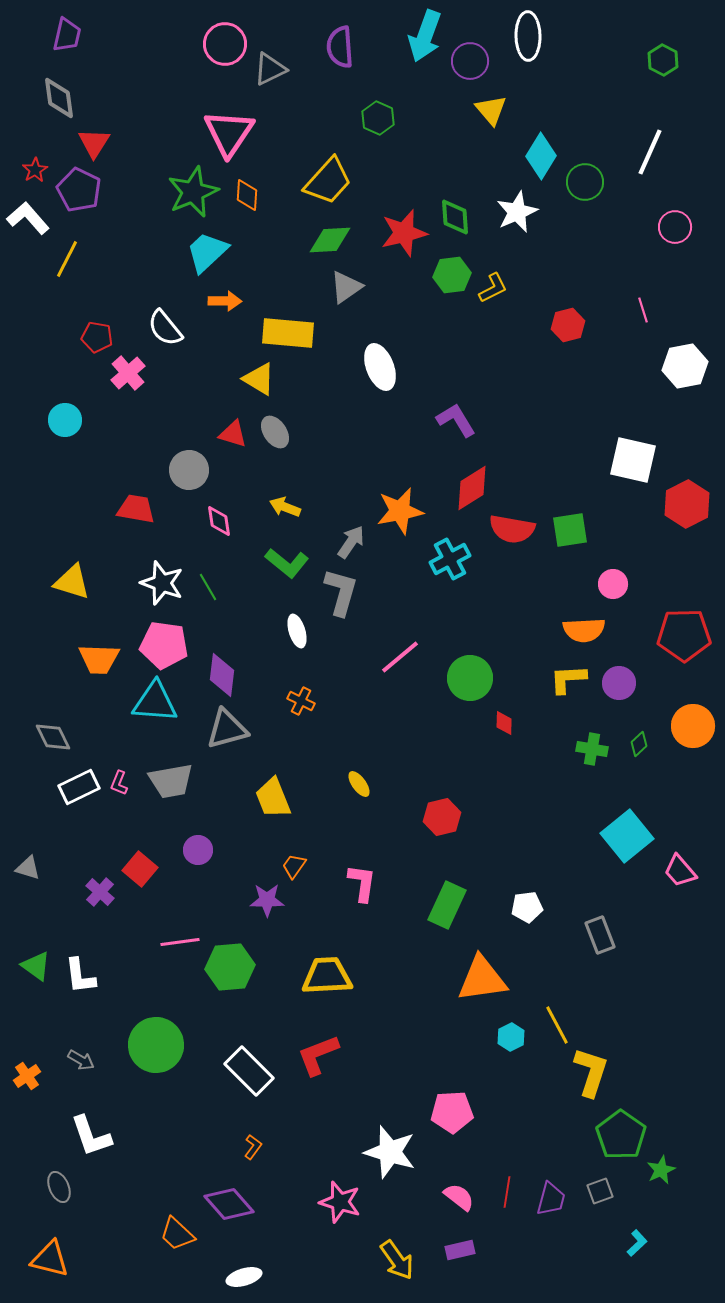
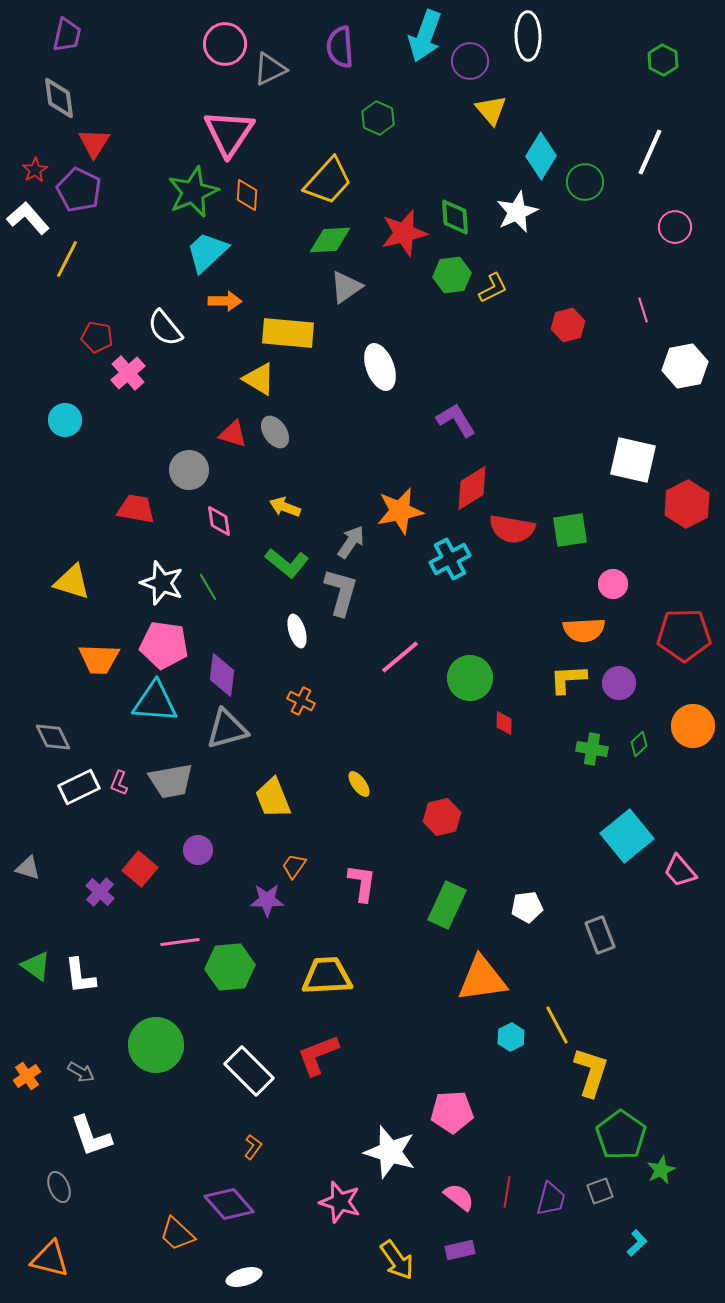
gray arrow at (81, 1060): moved 12 px down
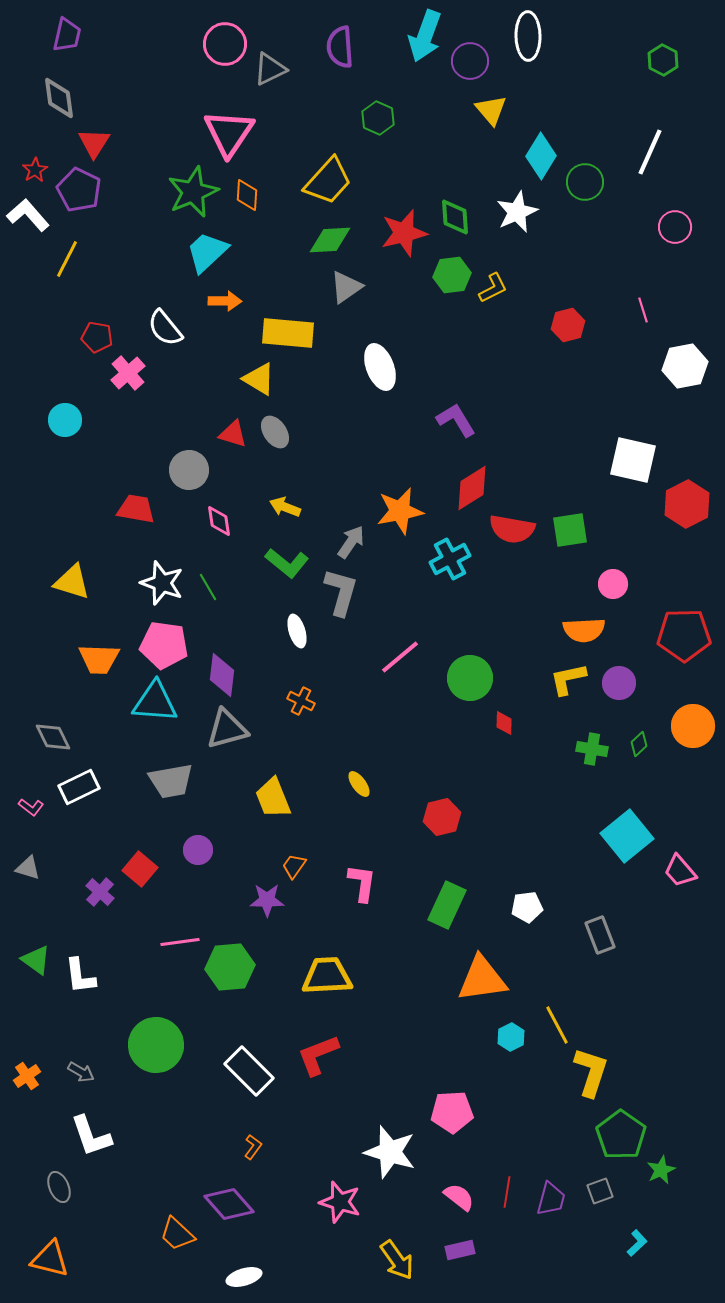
white L-shape at (28, 218): moved 3 px up
yellow L-shape at (568, 679): rotated 9 degrees counterclockwise
pink L-shape at (119, 783): moved 88 px left, 24 px down; rotated 75 degrees counterclockwise
green triangle at (36, 966): moved 6 px up
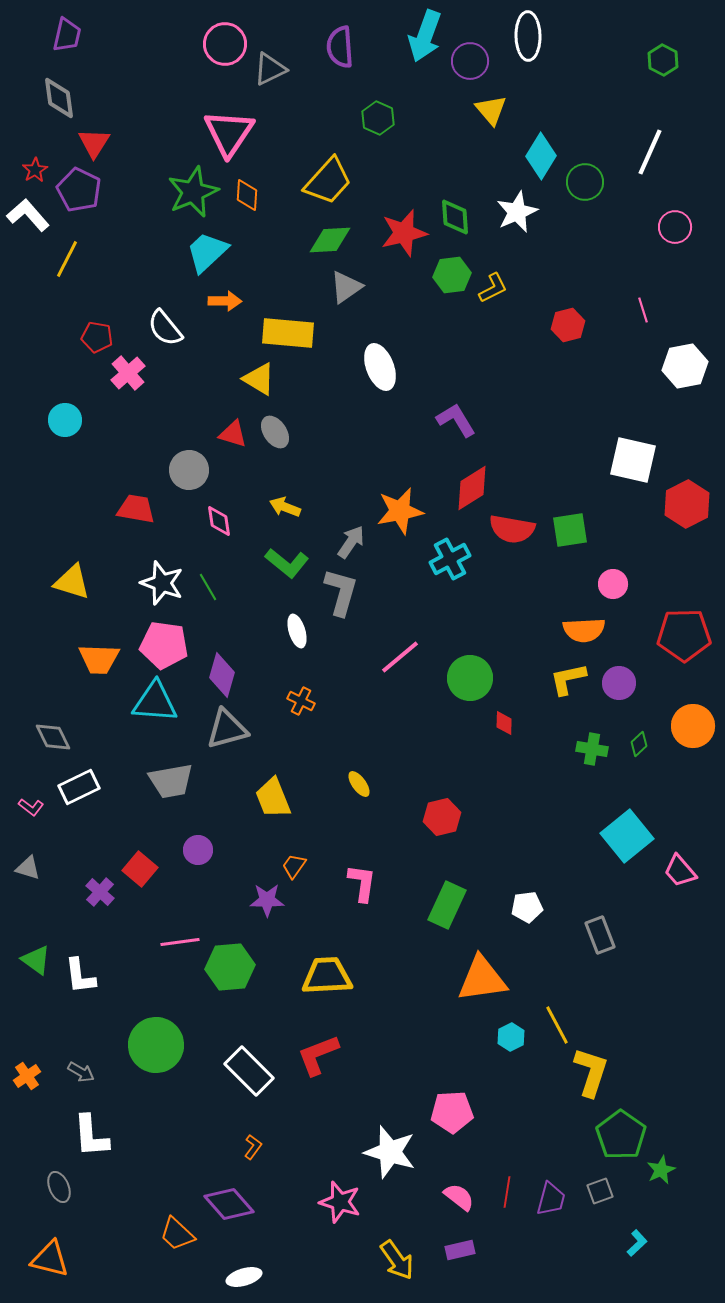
purple diamond at (222, 675): rotated 9 degrees clockwise
white L-shape at (91, 1136): rotated 15 degrees clockwise
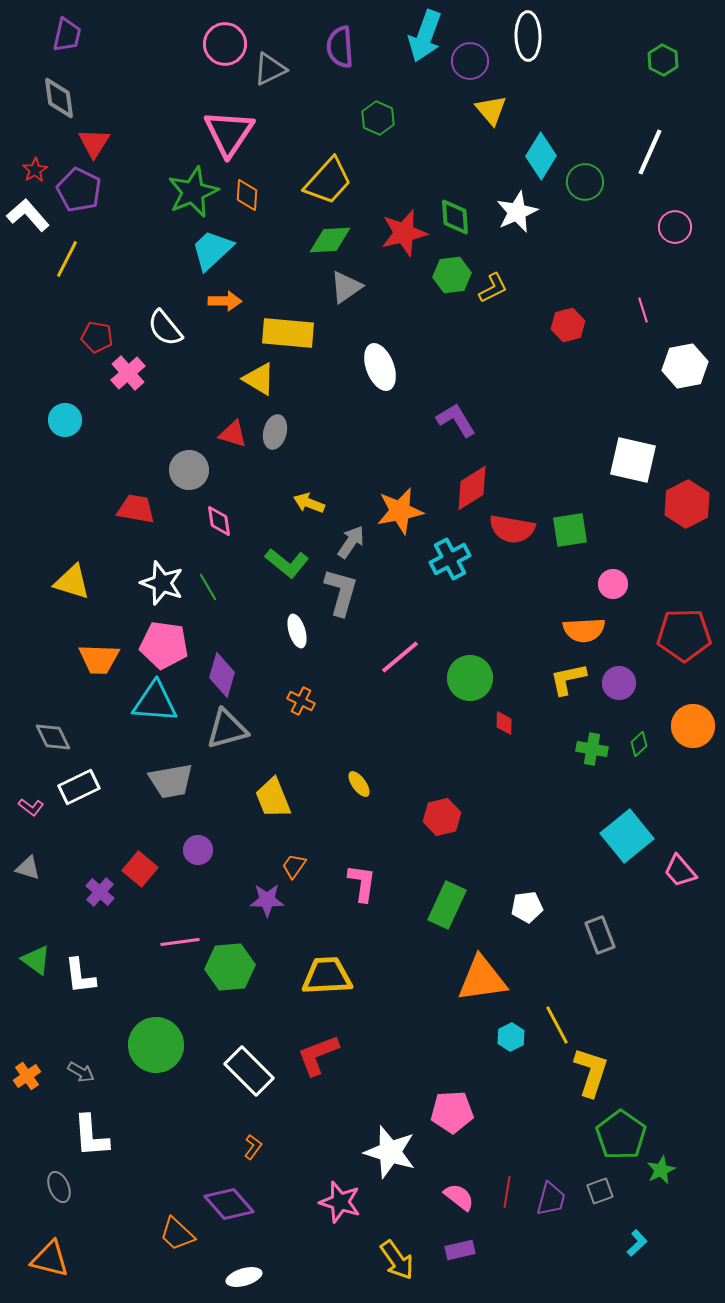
cyan trapezoid at (207, 252): moved 5 px right, 2 px up
gray ellipse at (275, 432): rotated 48 degrees clockwise
yellow arrow at (285, 507): moved 24 px right, 4 px up
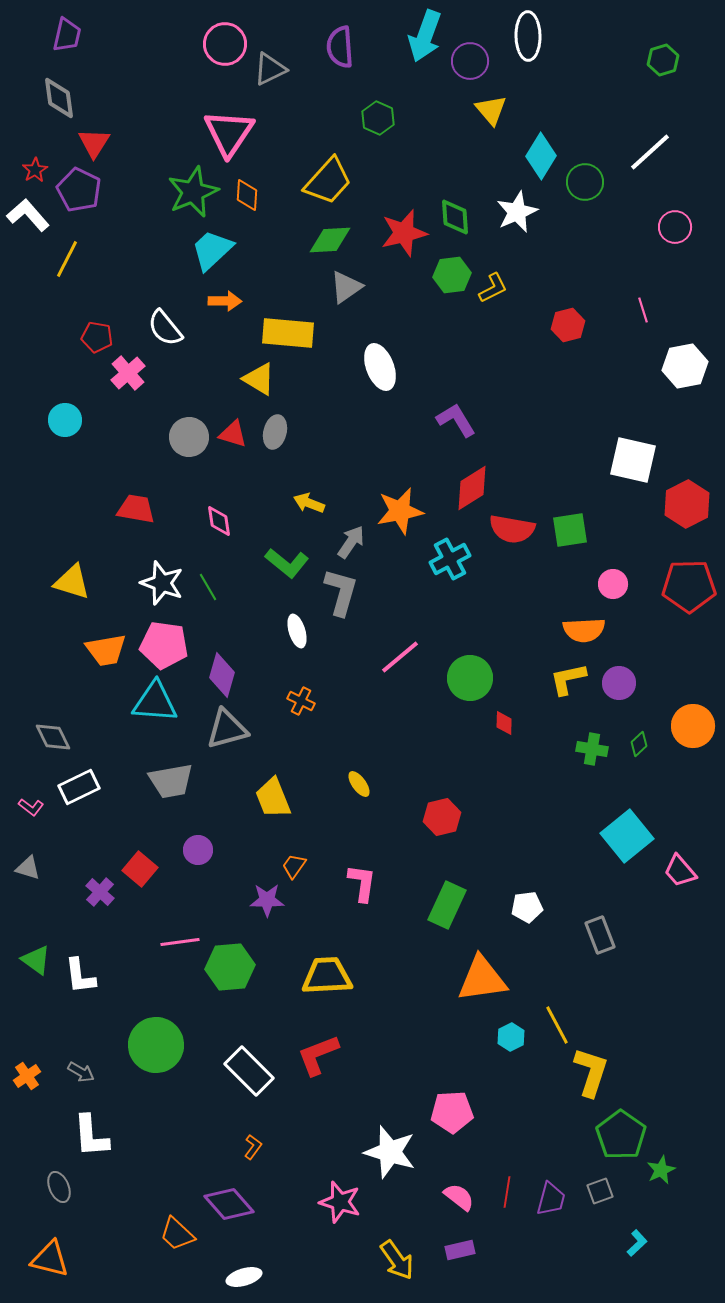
green hexagon at (663, 60): rotated 16 degrees clockwise
white line at (650, 152): rotated 24 degrees clockwise
gray circle at (189, 470): moved 33 px up
red pentagon at (684, 635): moved 5 px right, 49 px up
orange trapezoid at (99, 659): moved 7 px right, 9 px up; rotated 12 degrees counterclockwise
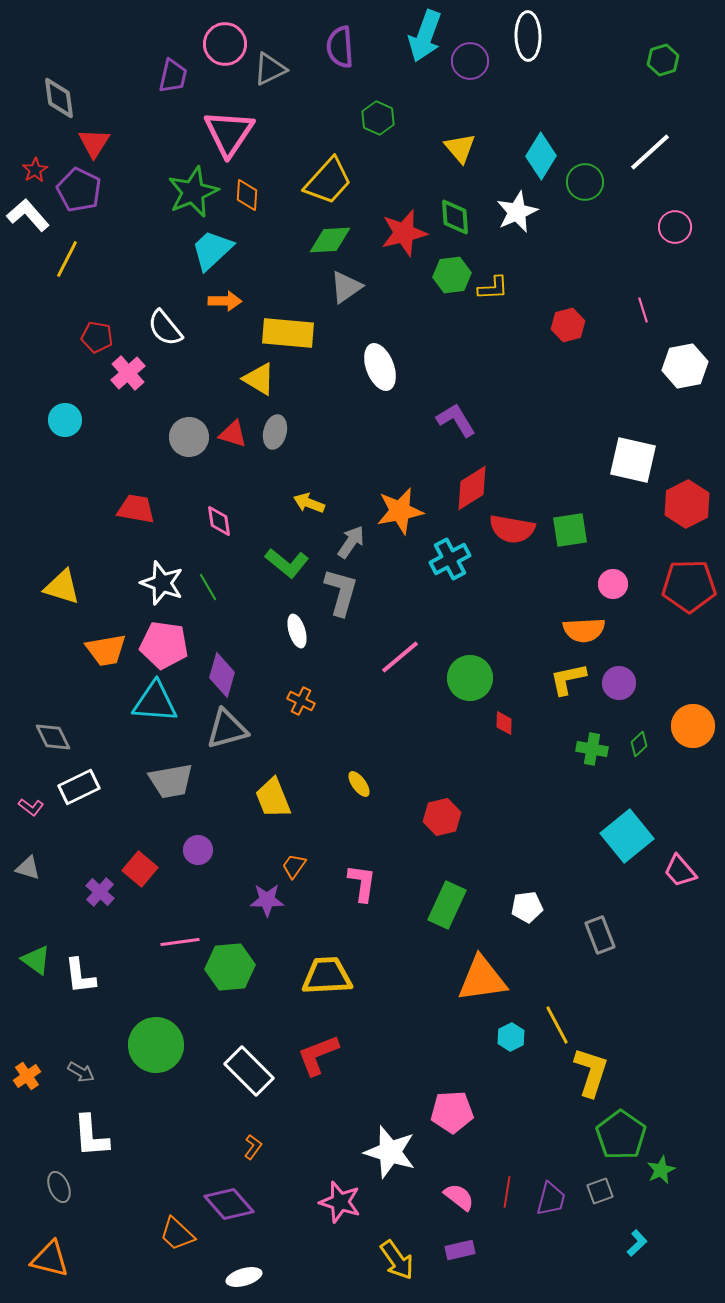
purple trapezoid at (67, 35): moved 106 px right, 41 px down
yellow triangle at (491, 110): moved 31 px left, 38 px down
yellow L-shape at (493, 288): rotated 24 degrees clockwise
yellow triangle at (72, 582): moved 10 px left, 5 px down
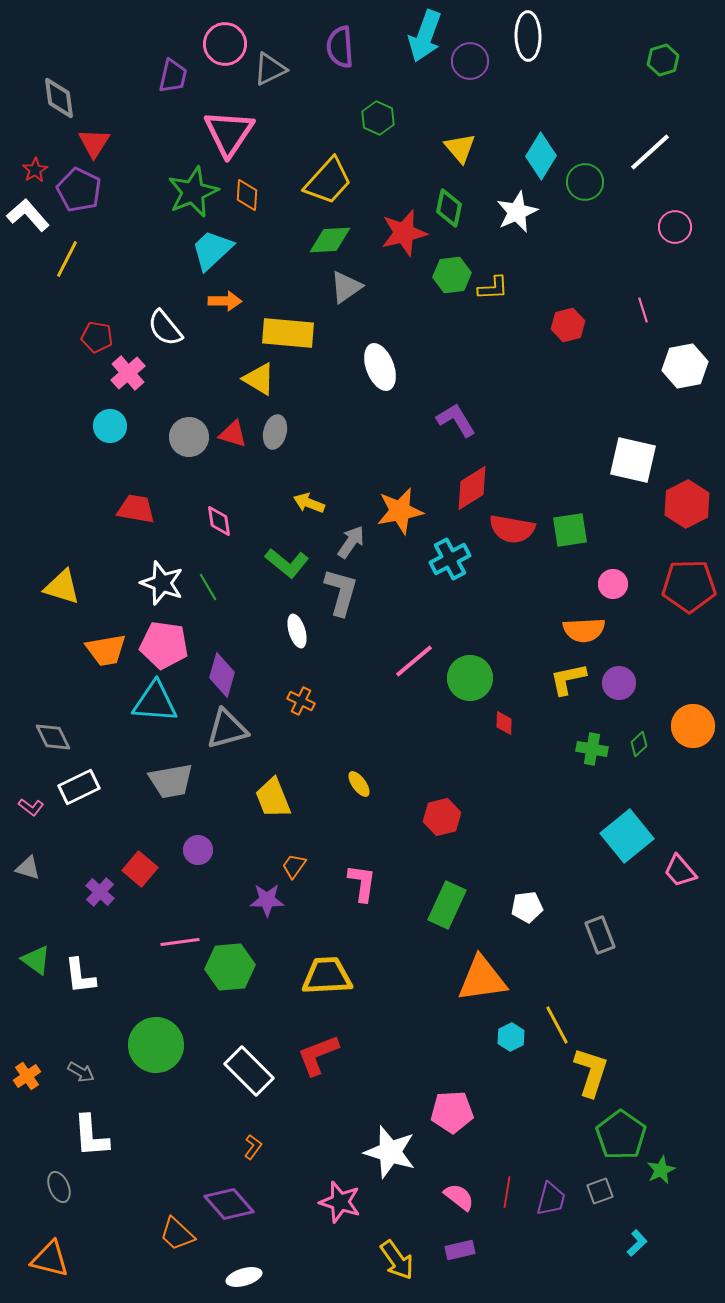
green diamond at (455, 217): moved 6 px left, 9 px up; rotated 15 degrees clockwise
cyan circle at (65, 420): moved 45 px right, 6 px down
pink line at (400, 657): moved 14 px right, 4 px down
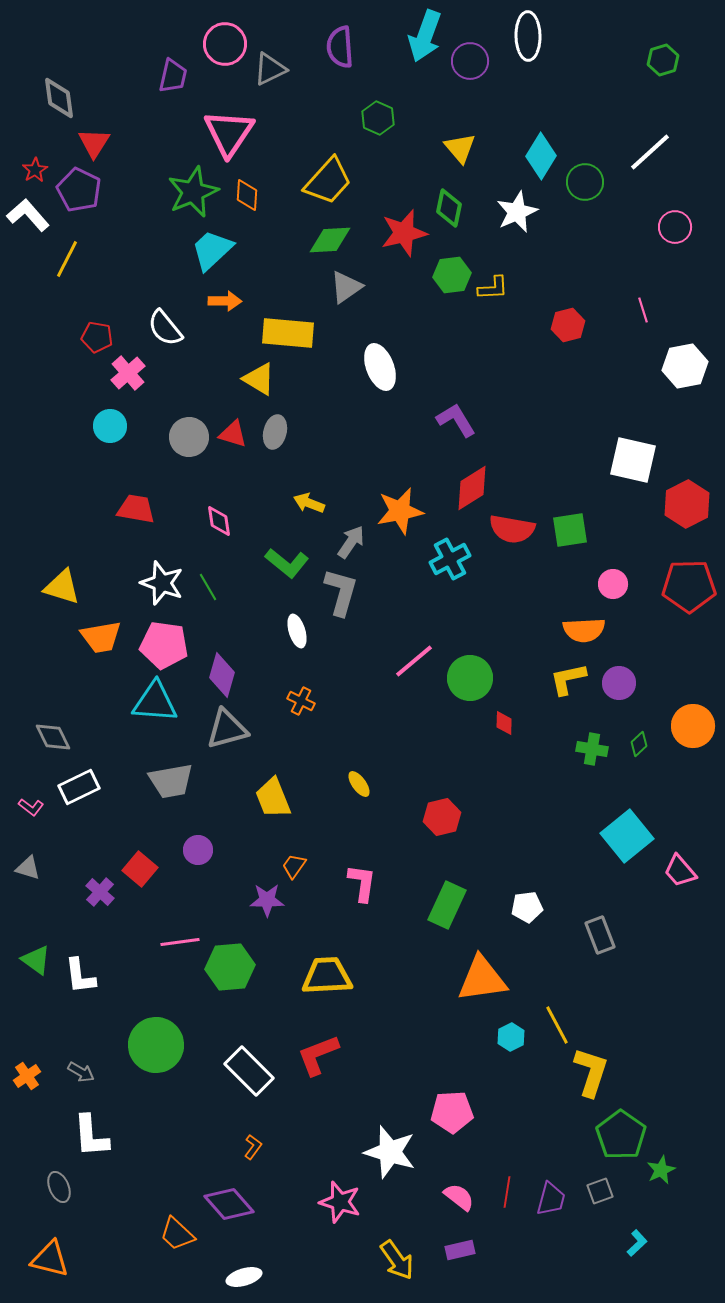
orange trapezoid at (106, 650): moved 5 px left, 13 px up
